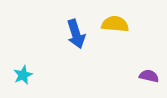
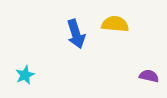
cyan star: moved 2 px right
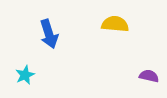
blue arrow: moved 27 px left
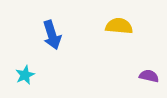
yellow semicircle: moved 4 px right, 2 px down
blue arrow: moved 3 px right, 1 px down
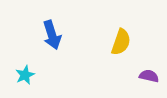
yellow semicircle: moved 2 px right, 16 px down; rotated 104 degrees clockwise
